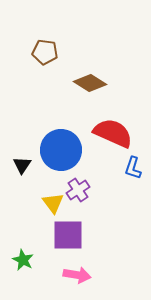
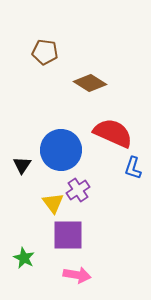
green star: moved 1 px right, 2 px up
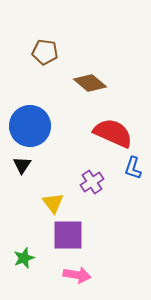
brown diamond: rotated 8 degrees clockwise
blue circle: moved 31 px left, 24 px up
purple cross: moved 14 px right, 8 px up
green star: rotated 25 degrees clockwise
